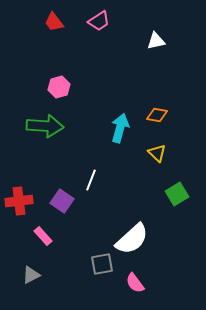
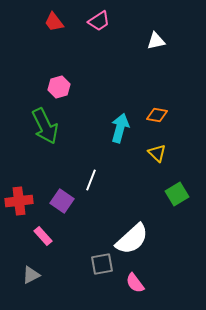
green arrow: rotated 60 degrees clockwise
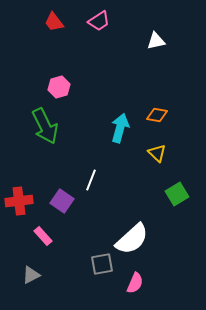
pink semicircle: rotated 120 degrees counterclockwise
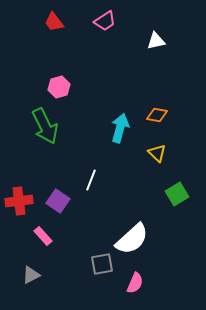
pink trapezoid: moved 6 px right
purple square: moved 4 px left
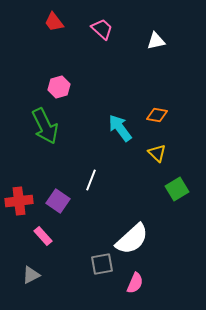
pink trapezoid: moved 3 px left, 8 px down; rotated 105 degrees counterclockwise
cyan arrow: rotated 52 degrees counterclockwise
green square: moved 5 px up
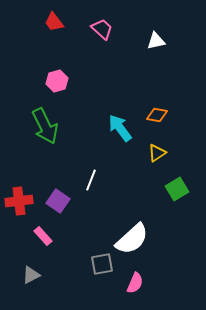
pink hexagon: moved 2 px left, 6 px up
yellow triangle: rotated 42 degrees clockwise
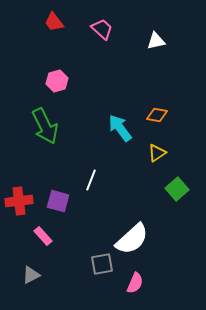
green square: rotated 10 degrees counterclockwise
purple square: rotated 20 degrees counterclockwise
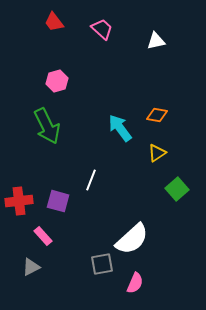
green arrow: moved 2 px right
gray triangle: moved 8 px up
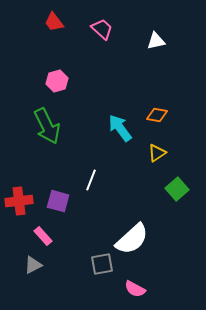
gray triangle: moved 2 px right, 2 px up
pink semicircle: moved 6 px down; rotated 95 degrees clockwise
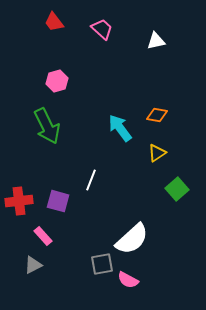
pink semicircle: moved 7 px left, 9 px up
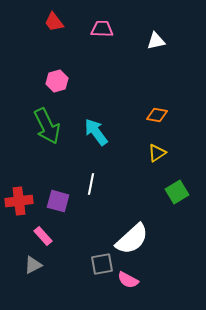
pink trapezoid: rotated 40 degrees counterclockwise
cyan arrow: moved 24 px left, 4 px down
white line: moved 4 px down; rotated 10 degrees counterclockwise
green square: moved 3 px down; rotated 10 degrees clockwise
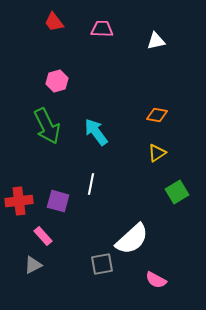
pink semicircle: moved 28 px right
